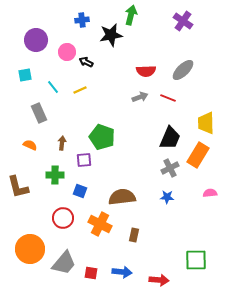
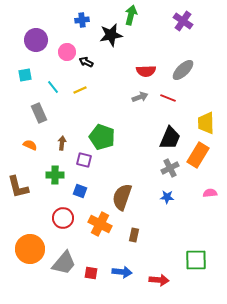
purple square: rotated 21 degrees clockwise
brown semicircle: rotated 64 degrees counterclockwise
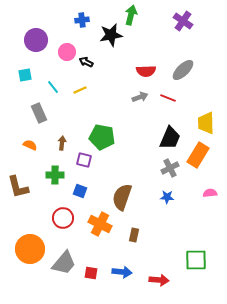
green pentagon: rotated 10 degrees counterclockwise
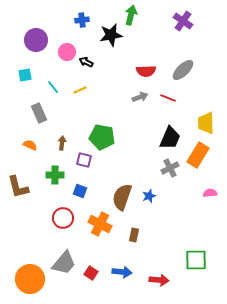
blue star: moved 18 px left, 1 px up; rotated 24 degrees counterclockwise
orange circle: moved 30 px down
red square: rotated 24 degrees clockwise
